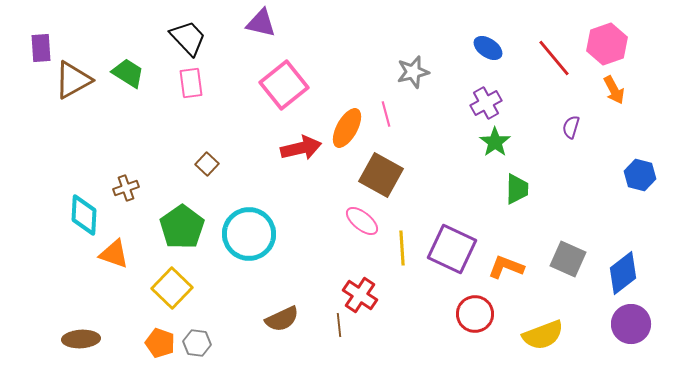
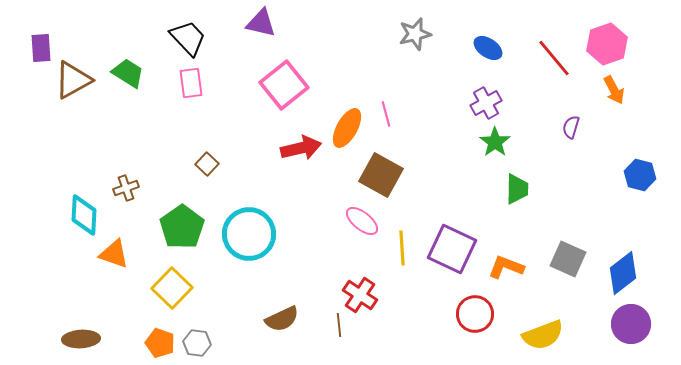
gray star at (413, 72): moved 2 px right, 38 px up
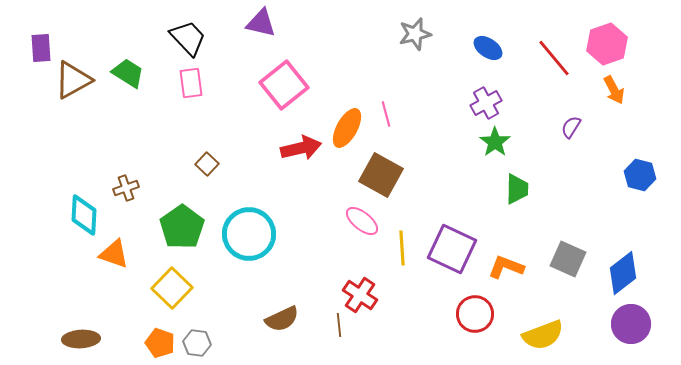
purple semicircle at (571, 127): rotated 15 degrees clockwise
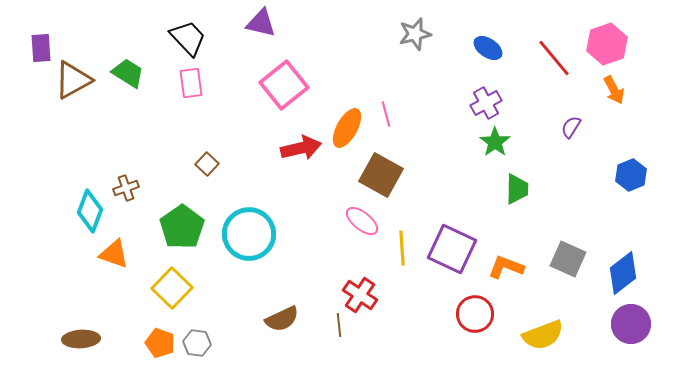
blue hexagon at (640, 175): moved 9 px left; rotated 24 degrees clockwise
cyan diamond at (84, 215): moved 6 px right, 4 px up; rotated 18 degrees clockwise
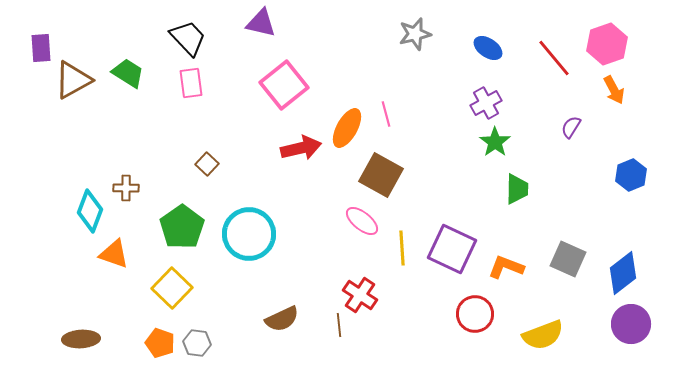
brown cross at (126, 188): rotated 20 degrees clockwise
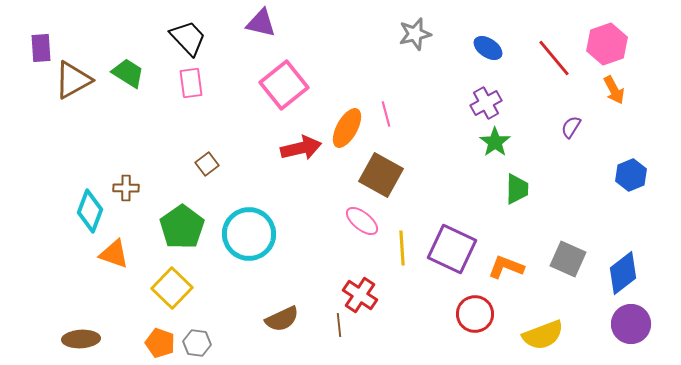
brown square at (207, 164): rotated 10 degrees clockwise
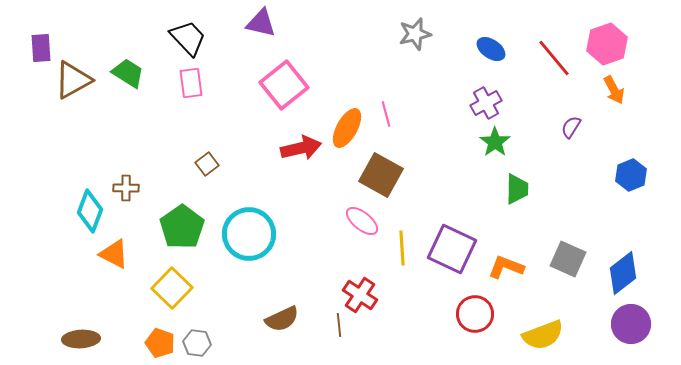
blue ellipse at (488, 48): moved 3 px right, 1 px down
orange triangle at (114, 254): rotated 8 degrees clockwise
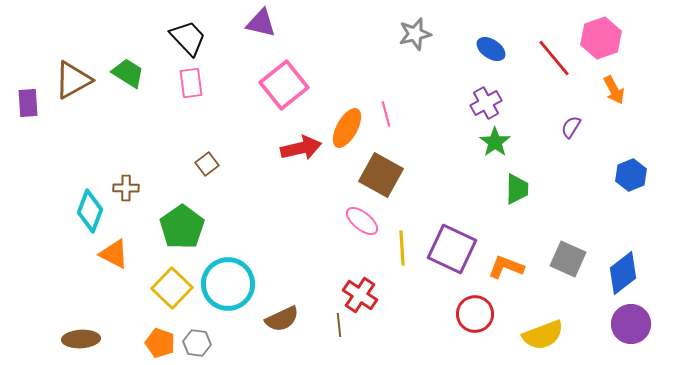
pink hexagon at (607, 44): moved 6 px left, 6 px up
purple rectangle at (41, 48): moved 13 px left, 55 px down
cyan circle at (249, 234): moved 21 px left, 50 px down
